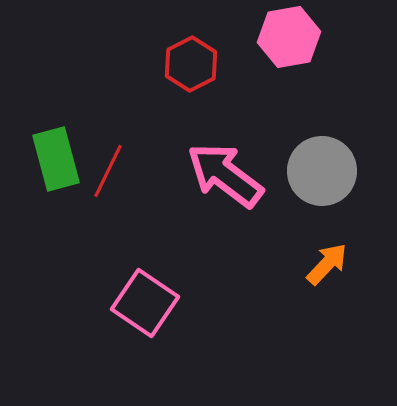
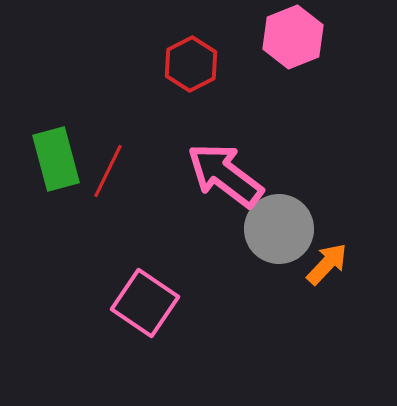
pink hexagon: moved 4 px right; rotated 12 degrees counterclockwise
gray circle: moved 43 px left, 58 px down
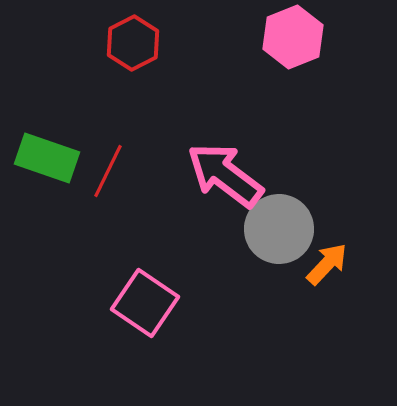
red hexagon: moved 58 px left, 21 px up
green rectangle: moved 9 px left, 1 px up; rotated 56 degrees counterclockwise
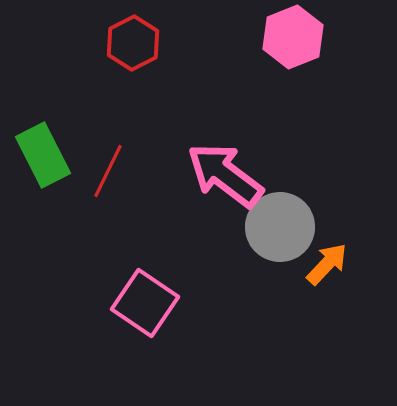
green rectangle: moved 4 px left, 3 px up; rotated 44 degrees clockwise
gray circle: moved 1 px right, 2 px up
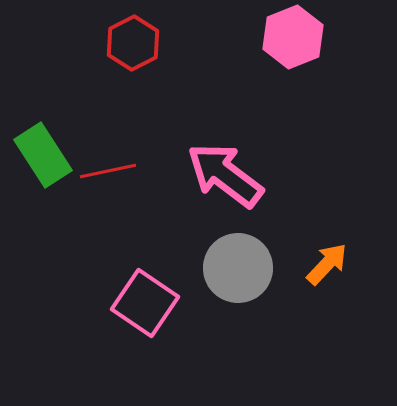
green rectangle: rotated 6 degrees counterclockwise
red line: rotated 52 degrees clockwise
gray circle: moved 42 px left, 41 px down
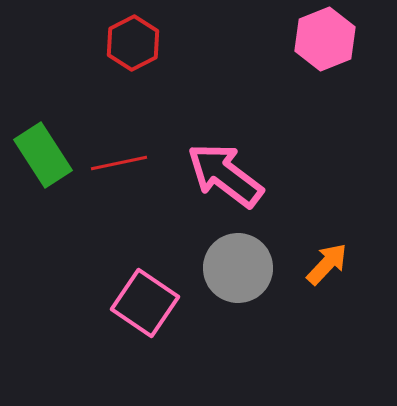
pink hexagon: moved 32 px right, 2 px down
red line: moved 11 px right, 8 px up
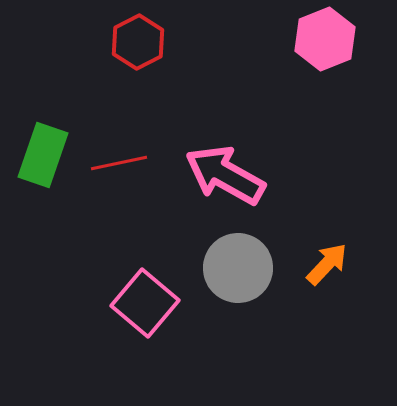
red hexagon: moved 5 px right, 1 px up
green rectangle: rotated 52 degrees clockwise
pink arrow: rotated 8 degrees counterclockwise
pink square: rotated 6 degrees clockwise
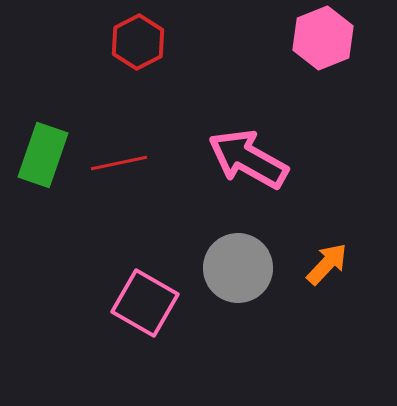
pink hexagon: moved 2 px left, 1 px up
pink arrow: moved 23 px right, 16 px up
pink square: rotated 10 degrees counterclockwise
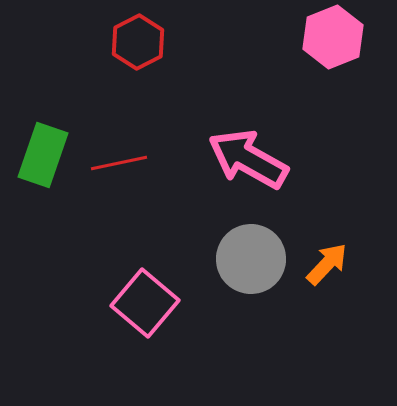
pink hexagon: moved 10 px right, 1 px up
gray circle: moved 13 px right, 9 px up
pink square: rotated 10 degrees clockwise
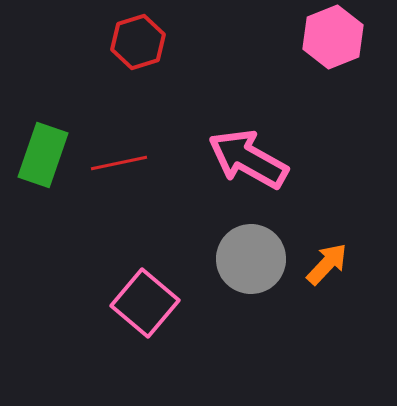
red hexagon: rotated 10 degrees clockwise
